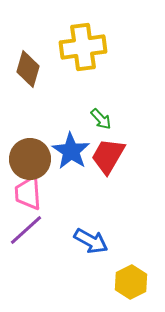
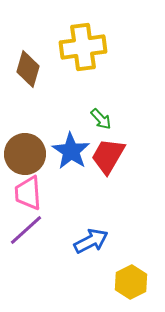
brown circle: moved 5 px left, 5 px up
blue arrow: rotated 56 degrees counterclockwise
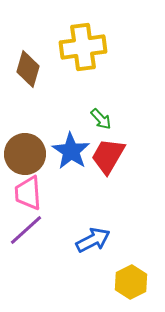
blue arrow: moved 2 px right, 1 px up
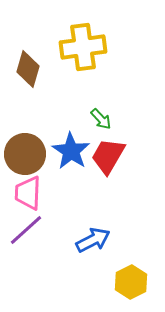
pink trapezoid: rotated 6 degrees clockwise
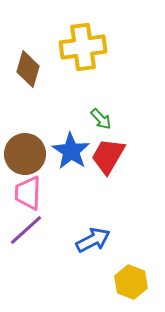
yellow hexagon: rotated 12 degrees counterclockwise
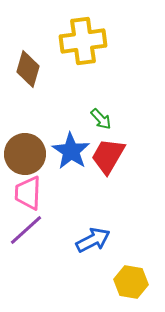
yellow cross: moved 6 px up
yellow hexagon: rotated 12 degrees counterclockwise
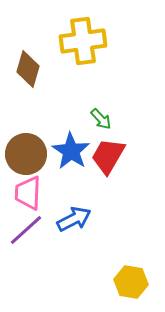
brown circle: moved 1 px right
blue arrow: moved 19 px left, 21 px up
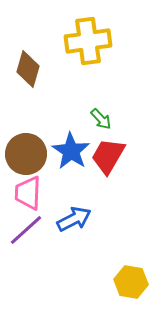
yellow cross: moved 5 px right
